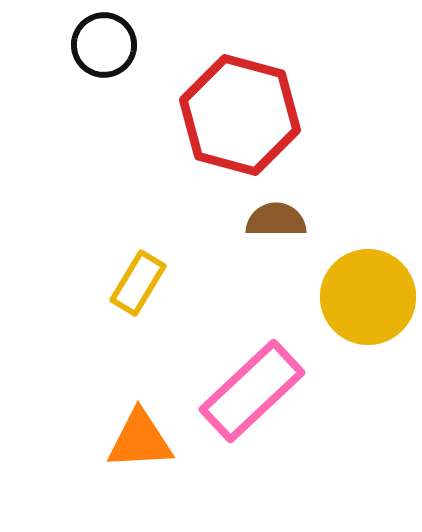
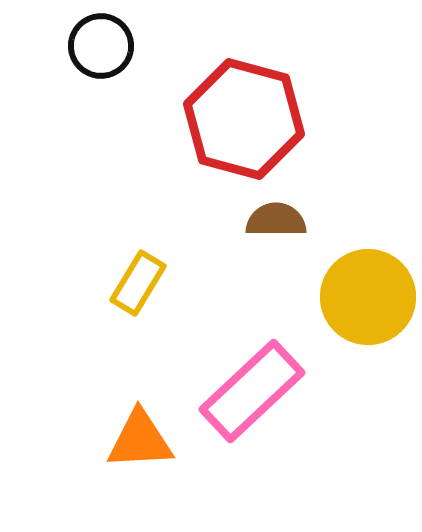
black circle: moved 3 px left, 1 px down
red hexagon: moved 4 px right, 4 px down
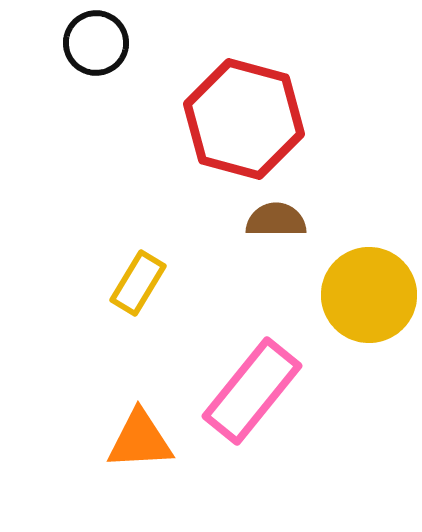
black circle: moved 5 px left, 3 px up
yellow circle: moved 1 px right, 2 px up
pink rectangle: rotated 8 degrees counterclockwise
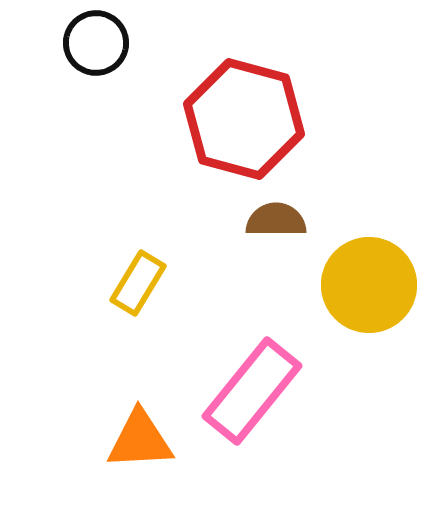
yellow circle: moved 10 px up
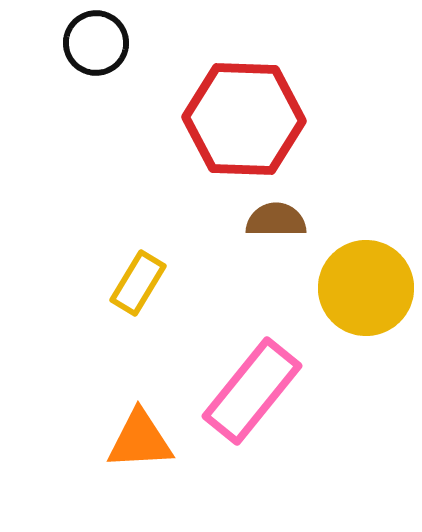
red hexagon: rotated 13 degrees counterclockwise
yellow circle: moved 3 px left, 3 px down
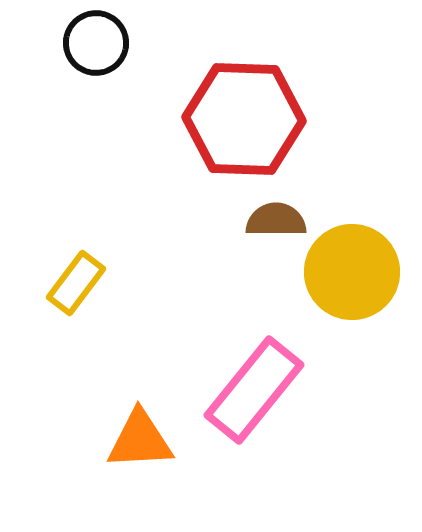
yellow rectangle: moved 62 px left; rotated 6 degrees clockwise
yellow circle: moved 14 px left, 16 px up
pink rectangle: moved 2 px right, 1 px up
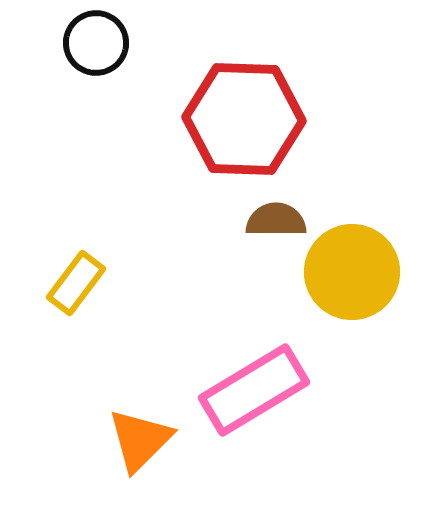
pink rectangle: rotated 20 degrees clockwise
orange triangle: rotated 42 degrees counterclockwise
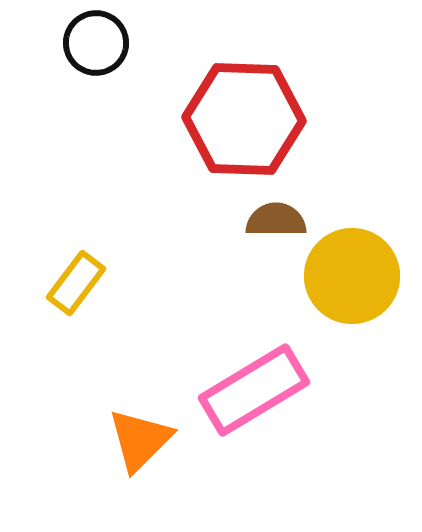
yellow circle: moved 4 px down
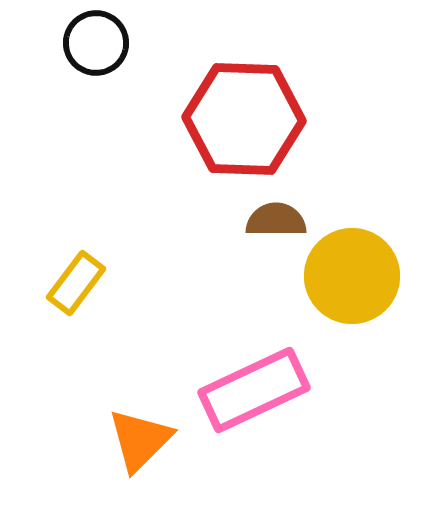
pink rectangle: rotated 6 degrees clockwise
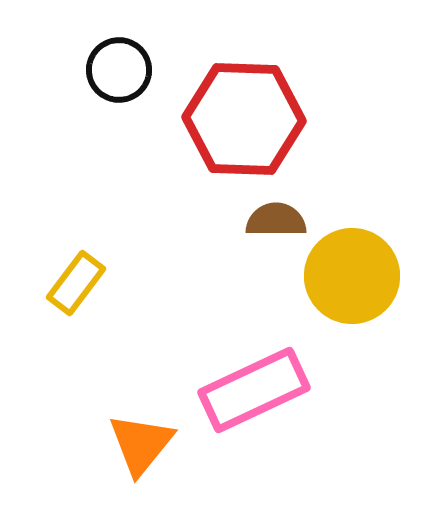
black circle: moved 23 px right, 27 px down
orange triangle: moved 1 px right, 4 px down; rotated 6 degrees counterclockwise
